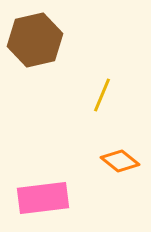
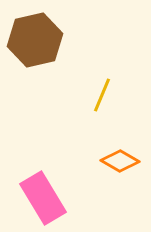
orange diamond: rotated 9 degrees counterclockwise
pink rectangle: rotated 66 degrees clockwise
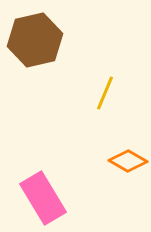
yellow line: moved 3 px right, 2 px up
orange diamond: moved 8 px right
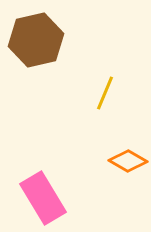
brown hexagon: moved 1 px right
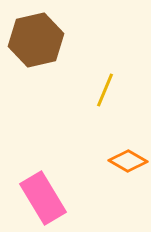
yellow line: moved 3 px up
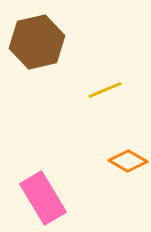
brown hexagon: moved 1 px right, 2 px down
yellow line: rotated 44 degrees clockwise
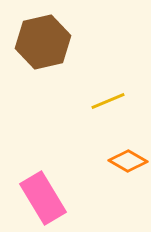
brown hexagon: moved 6 px right
yellow line: moved 3 px right, 11 px down
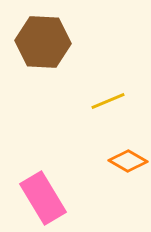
brown hexagon: rotated 16 degrees clockwise
